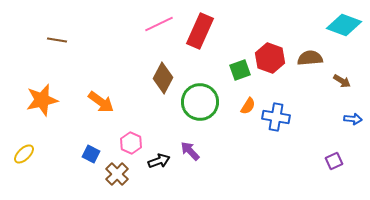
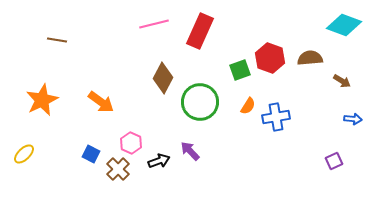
pink line: moved 5 px left; rotated 12 degrees clockwise
orange star: rotated 12 degrees counterclockwise
blue cross: rotated 20 degrees counterclockwise
brown cross: moved 1 px right, 5 px up
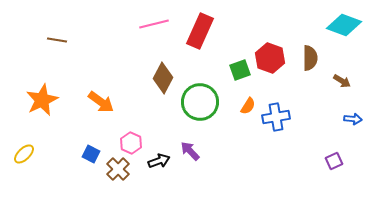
brown semicircle: rotated 95 degrees clockwise
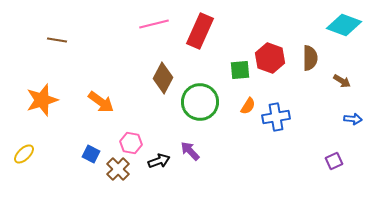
green square: rotated 15 degrees clockwise
orange star: rotated 8 degrees clockwise
pink hexagon: rotated 15 degrees counterclockwise
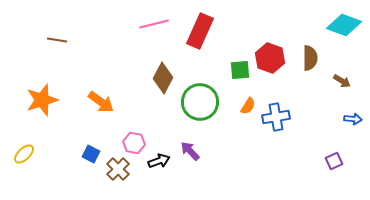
pink hexagon: moved 3 px right
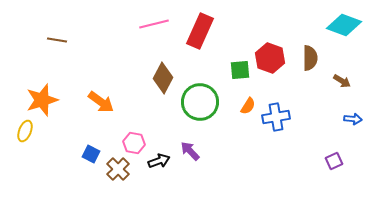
yellow ellipse: moved 1 px right, 23 px up; rotated 25 degrees counterclockwise
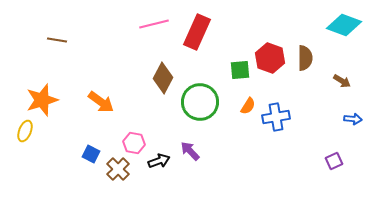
red rectangle: moved 3 px left, 1 px down
brown semicircle: moved 5 px left
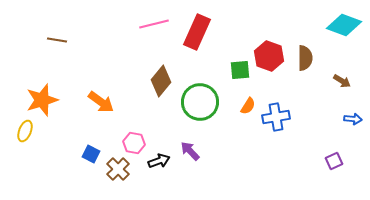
red hexagon: moved 1 px left, 2 px up
brown diamond: moved 2 px left, 3 px down; rotated 12 degrees clockwise
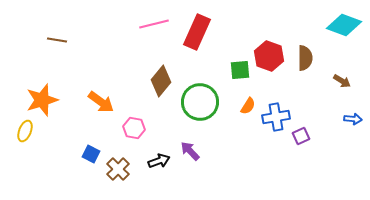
pink hexagon: moved 15 px up
purple square: moved 33 px left, 25 px up
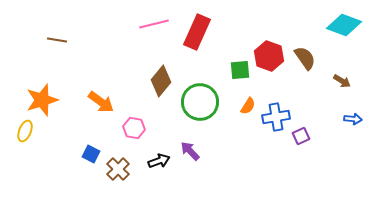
brown semicircle: rotated 35 degrees counterclockwise
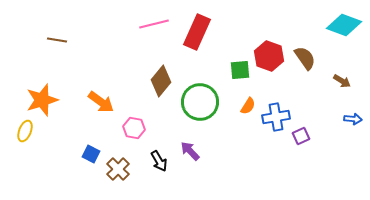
black arrow: rotated 80 degrees clockwise
